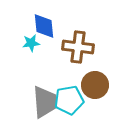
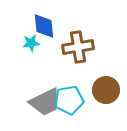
brown cross: rotated 16 degrees counterclockwise
brown circle: moved 11 px right, 5 px down
gray trapezoid: rotated 68 degrees clockwise
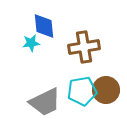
brown cross: moved 6 px right
cyan pentagon: moved 13 px right, 9 px up
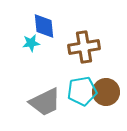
brown circle: moved 2 px down
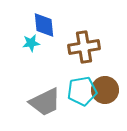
blue diamond: moved 1 px up
brown circle: moved 1 px left, 2 px up
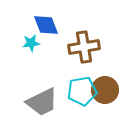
blue diamond: moved 2 px right; rotated 16 degrees counterclockwise
gray trapezoid: moved 3 px left
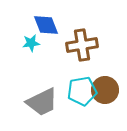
brown cross: moved 2 px left, 2 px up
